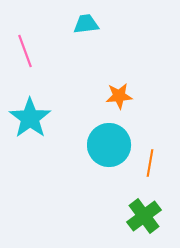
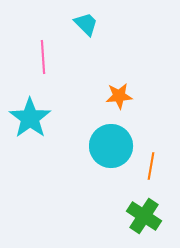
cyan trapezoid: rotated 52 degrees clockwise
pink line: moved 18 px right, 6 px down; rotated 16 degrees clockwise
cyan circle: moved 2 px right, 1 px down
orange line: moved 1 px right, 3 px down
green cross: rotated 20 degrees counterclockwise
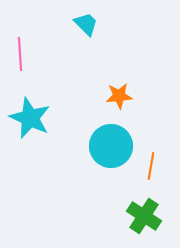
pink line: moved 23 px left, 3 px up
cyan star: rotated 12 degrees counterclockwise
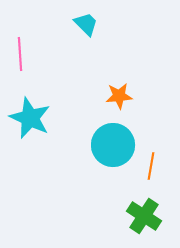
cyan circle: moved 2 px right, 1 px up
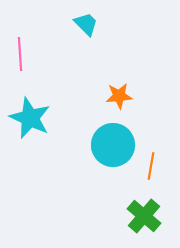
green cross: rotated 8 degrees clockwise
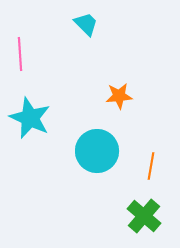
cyan circle: moved 16 px left, 6 px down
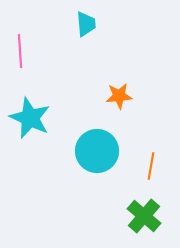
cyan trapezoid: rotated 40 degrees clockwise
pink line: moved 3 px up
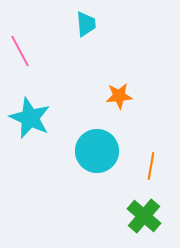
pink line: rotated 24 degrees counterclockwise
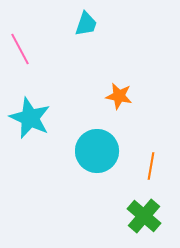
cyan trapezoid: rotated 24 degrees clockwise
pink line: moved 2 px up
orange star: rotated 16 degrees clockwise
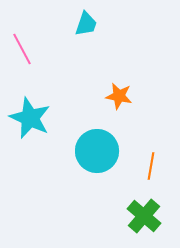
pink line: moved 2 px right
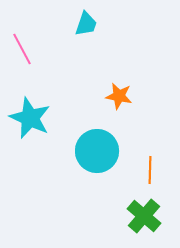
orange line: moved 1 px left, 4 px down; rotated 8 degrees counterclockwise
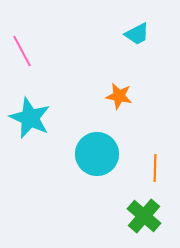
cyan trapezoid: moved 51 px right, 10 px down; rotated 44 degrees clockwise
pink line: moved 2 px down
cyan circle: moved 3 px down
orange line: moved 5 px right, 2 px up
